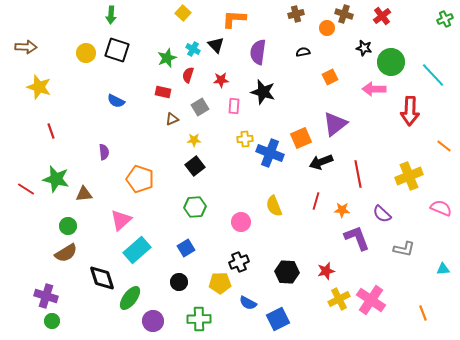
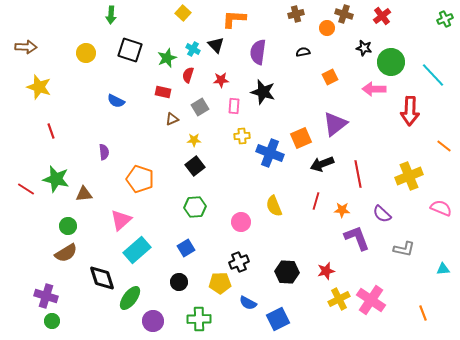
black square at (117, 50): moved 13 px right
yellow cross at (245, 139): moved 3 px left, 3 px up
black arrow at (321, 162): moved 1 px right, 2 px down
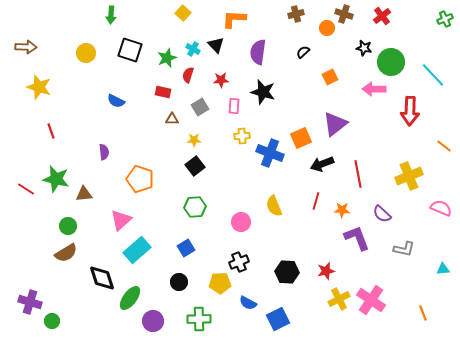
black semicircle at (303, 52): rotated 32 degrees counterclockwise
brown triangle at (172, 119): rotated 24 degrees clockwise
purple cross at (46, 296): moved 16 px left, 6 px down
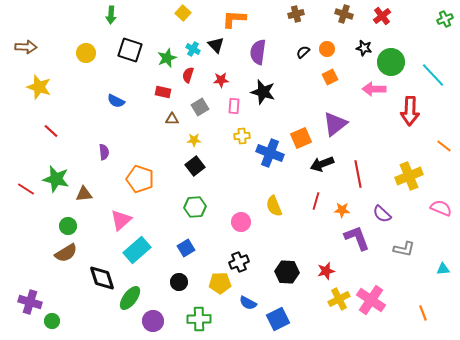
orange circle at (327, 28): moved 21 px down
red line at (51, 131): rotated 28 degrees counterclockwise
